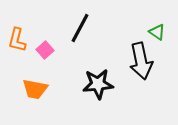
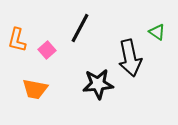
pink square: moved 2 px right
black arrow: moved 11 px left, 3 px up
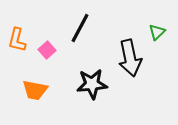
green triangle: rotated 42 degrees clockwise
black star: moved 6 px left
orange trapezoid: moved 1 px down
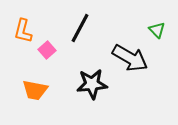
green triangle: moved 2 px up; rotated 30 degrees counterclockwise
orange L-shape: moved 6 px right, 9 px up
black arrow: rotated 48 degrees counterclockwise
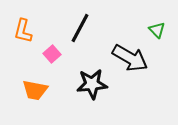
pink square: moved 5 px right, 4 px down
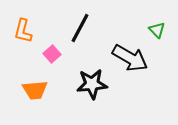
orange trapezoid: rotated 16 degrees counterclockwise
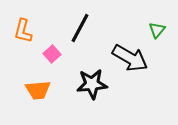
green triangle: rotated 24 degrees clockwise
orange trapezoid: moved 3 px right
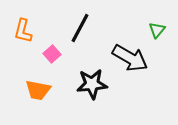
orange trapezoid: rotated 16 degrees clockwise
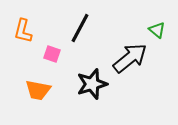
green triangle: rotated 30 degrees counterclockwise
pink square: rotated 30 degrees counterclockwise
black arrow: rotated 69 degrees counterclockwise
black star: rotated 12 degrees counterclockwise
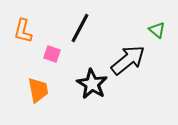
black arrow: moved 2 px left, 2 px down
black star: rotated 24 degrees counterclockwise
orange trapezoid: rotated 112 degrees counterclockwise
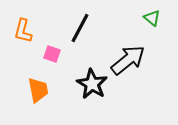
green triangle: moved 5 px left, 12 px up
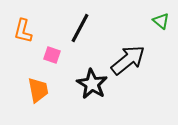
green triangle: moved 9 px right, 3 px down
pink square: moved 1 px down
